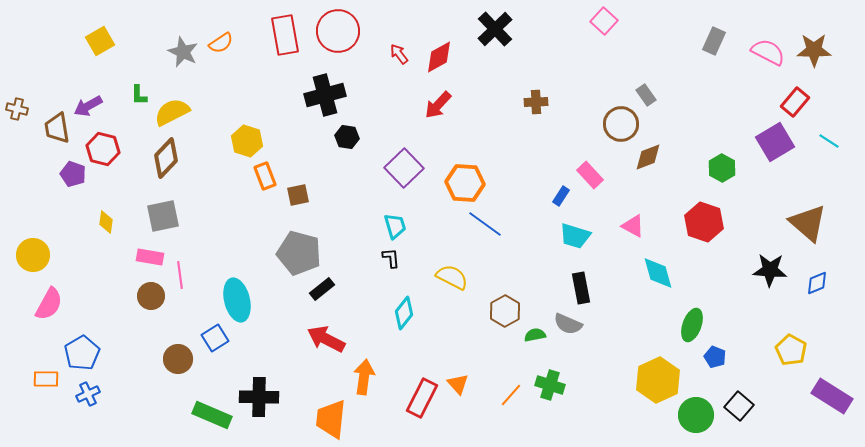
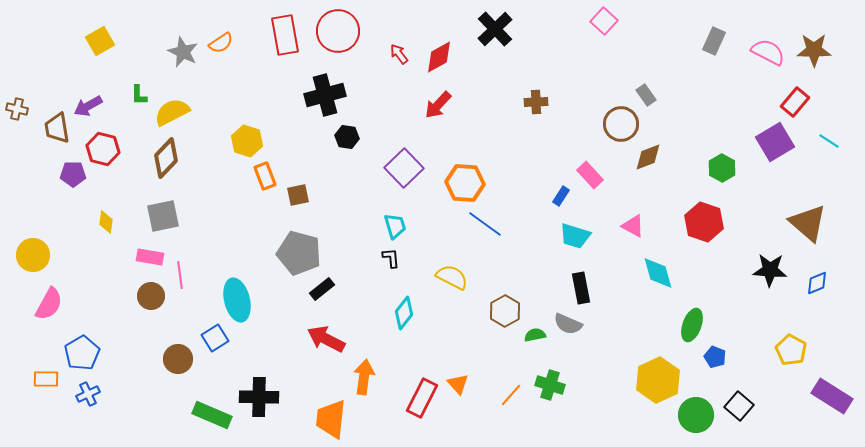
purple pentagon at (73, 174): rotated 20 degrees counterclockwise
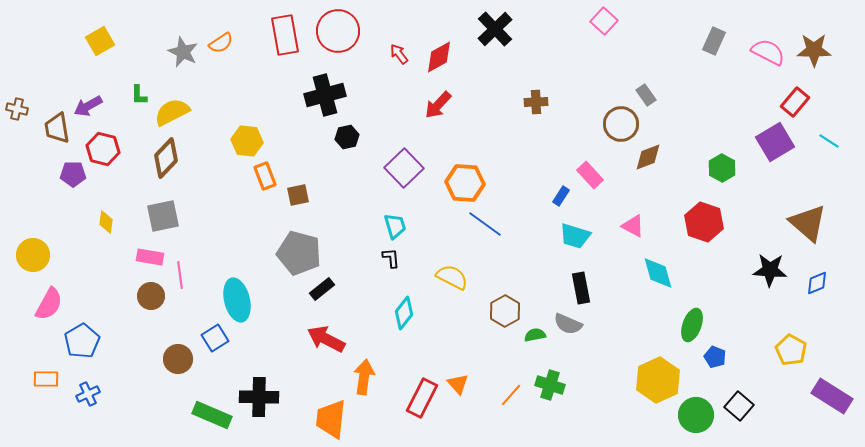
black hexagon at (347, 137): rotated 20 degrees counterclockwise
yellow hexagon at (247, 141): rotated 12 degrees counterclockwise
blue pentagon at (82, 353): moved 12 px up
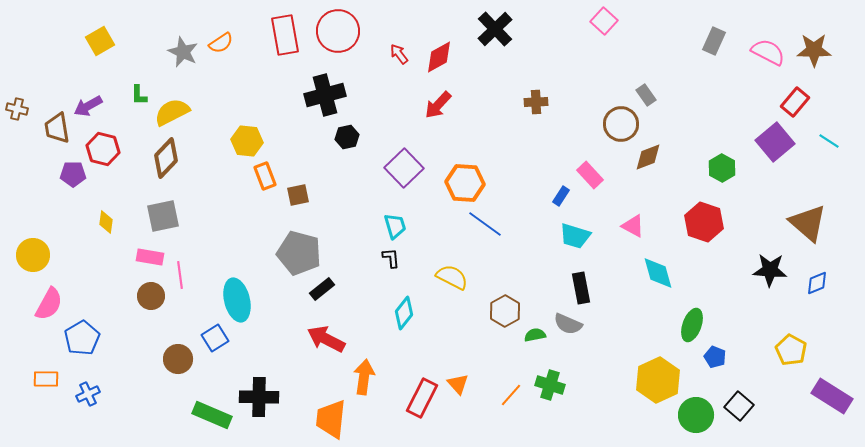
purple square at (775, 142): rotated 9 degrees counterclockwise
blue pentagon at (82, 341): moved 3 px up
